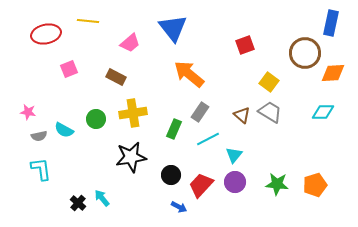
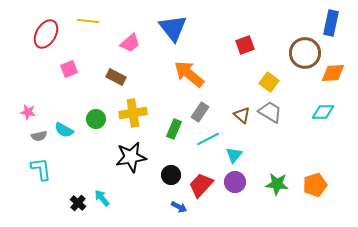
red ellipse: rotated 48 degrees counterclockwise
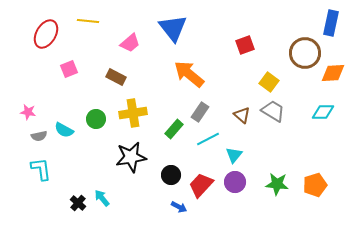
gray trapezoid: moved 3 px right, 1 px up
green rectangle: rotated 18 degrees clockwise
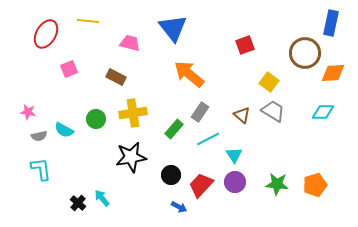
pink trapezoid: rotated 125 degrees counterclockwise
cyan triangle: rotated 12 degrees counterclockwise
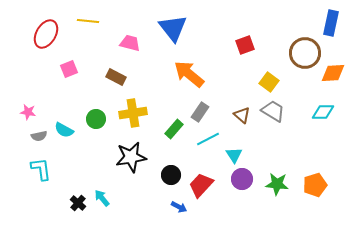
purple circle: moved 7 px right, 3 px up
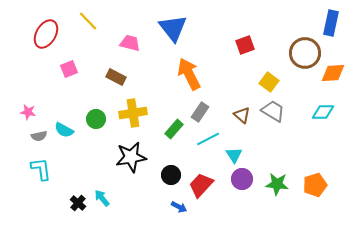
yellow line: rotated 40 degrees clockwise
orange arrow: rotated 24 degrees clockwise
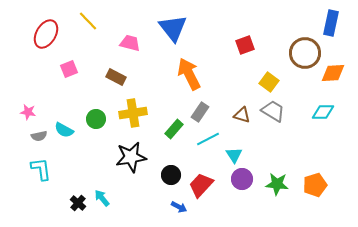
brown triangle: rotated 24 degrees counterclockwise
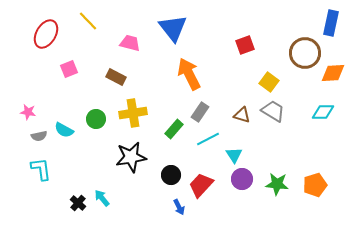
blue arrow: rotated 35 degrees clockwise
